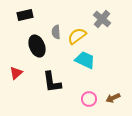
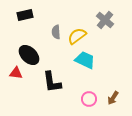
gray cross: moved 3 px right, 1 px down
black ellipse: moved 8 px left, 9 px down; rotated 25 degrees counterclockwise
red triangle: rotated 48 degrees clockwise
brown arrow: rotated 32 degrees counterclockwise
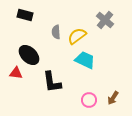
black rectangle: rotated 28 degrees clockwise
pink circle: moved 1 px down
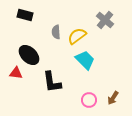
cyan trapezoid: rotated 20 degrees clockwise
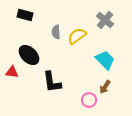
cyan trapezoid: moved 20 px right
red triangle: moved 4 px left, 1 px up
brown arrow: moved 8 px left, 11 px up
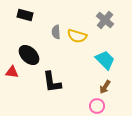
yellow semicircle: rotated 126 degrees counterclockwise
pink circle: moved 8 px right, 6 px down
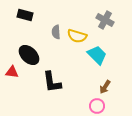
gray cross: rotated 12 degrees counterclockwise
cyan trapezoid: moved 8 px left, 5 px up
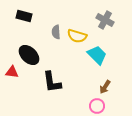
black rectangle: moved 1 px left, 1 px down
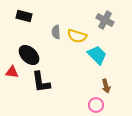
black L-shape: moved 11 px left
brown arrow: moved 1 px right, 1 px up; rotated 48 degrees counterclockwise
pink circle: moved 1 px left, 1 px up
